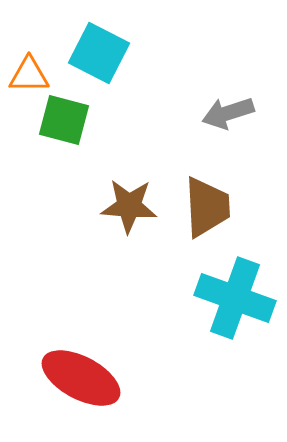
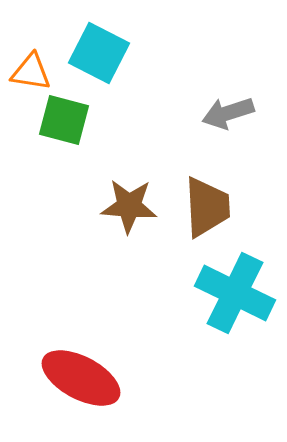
orange triangle: moved 2 px right, 3 px up; rotated 9 degrees clockwise
cyan cross: moved 5 px up; rotated 6 degrees clockwise
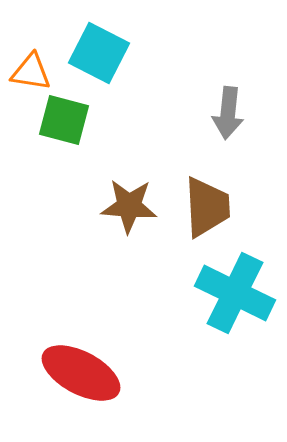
gray arrow: rotated 66 degrees counterclockwise
red ellipse: moved 5 px up
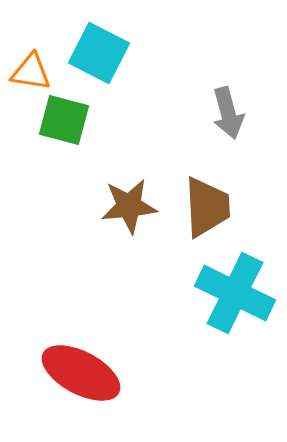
gray arrow: rotated 21 degrees counterclockwise
brown star: rotated 10 degrees counterclockwise
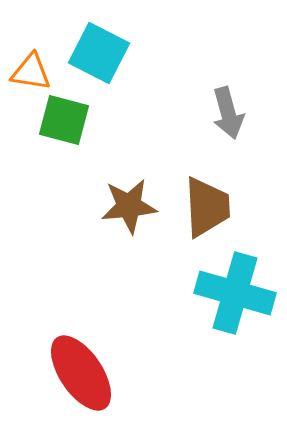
cyan cross: rotated 10 degrees counterclockwise
red ellipse: rotated 28 degrees clockwise
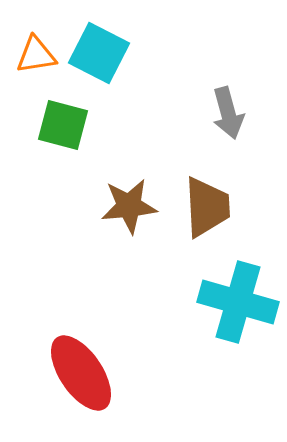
orange triangle: moved 5 px right, 17 px up; rotated 18 degrees counterclockwise
green square: moved 1 px left, 5 px down
cyan cross: moved 3 px right, 9 px down
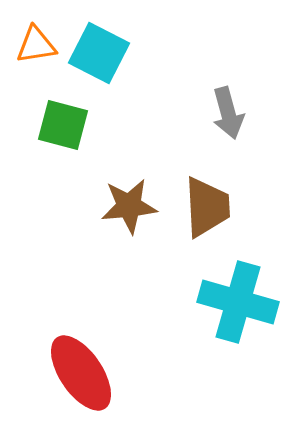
orange triangle: moved 10 px up
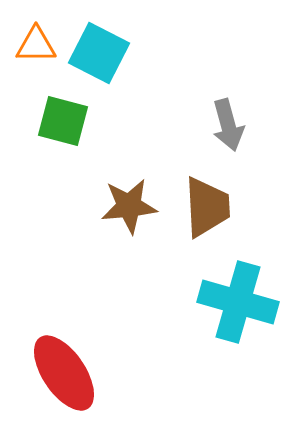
orange triangle: rotated 9 degrees clockwise
gray arrow: moved 12 px down
green square: moved 4 px up
red ellipse: moved 17 px left
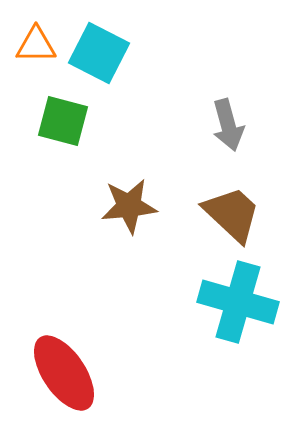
brown trapezoid: moved 25 px right, 7 px down; rotated 44 degrees counterclockwise
